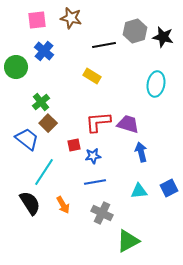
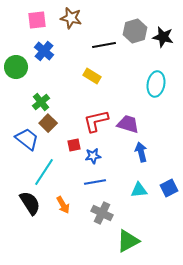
red L-shape: moved 2 px left, 1 px up; rotated 8 degrees counterclockwise
cyan triangle: moved 1 px up
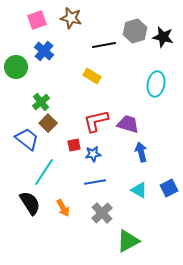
pink square: rotated 12 degrees counterclockwise
blue star: moved 2 px up
cyan triangle: rotated 36 degrees clockwise
orange arrow: moved 3 px down
gray cross: rotated 20 degrees clockwise
